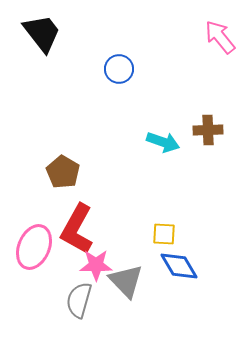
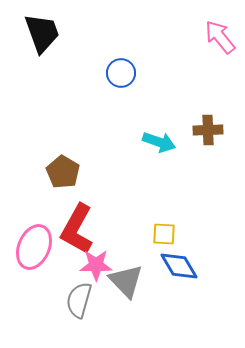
black trapezoid: rotated 18 degrees clockwise
blue circle: moved 2 px right, 4 px down
cyan arrow: moved 4 px left
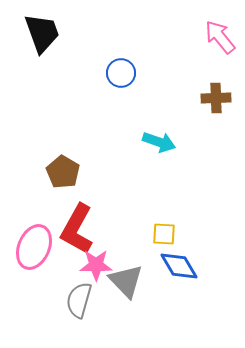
brown cross: moved 8 px right, 32 px up
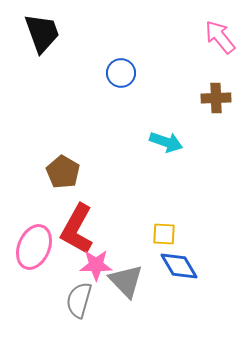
cyan arrow: moved 7 px right
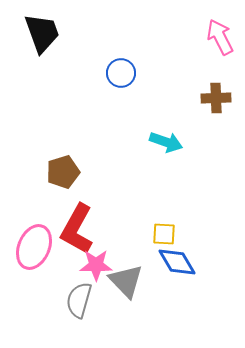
pink arrow: rotated 12 degrees clockwise
brown pentagon: rotated 24 degrees clockwise
blue diamond: moved 2 px left, 4 px up
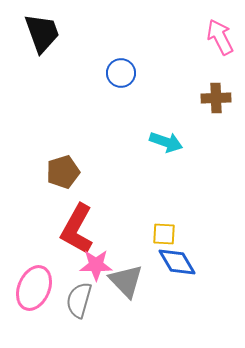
pink ellipse: moved 41 px down
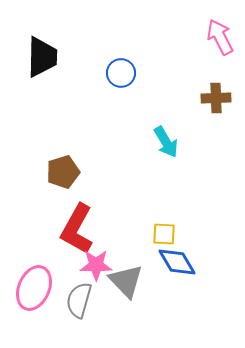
black trapezoid: moved 24 px down; rotated 21 degrees clockwise
cyan arrow: rotated 40 degrees clockwise
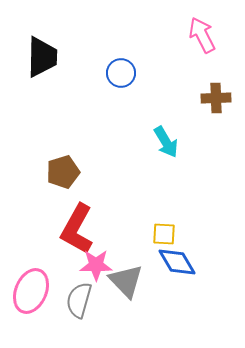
pink arrow: moved 18 px left, 2 px up
pink ellipse: moved 3 px left, 3 px down
